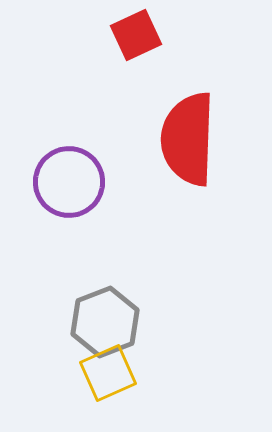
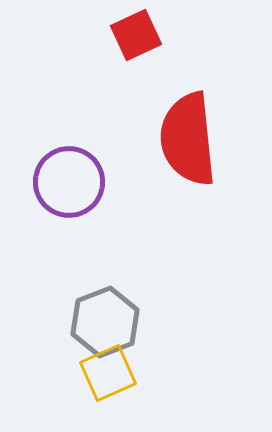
red semicircle: rotated 8 degrees counterclockwise
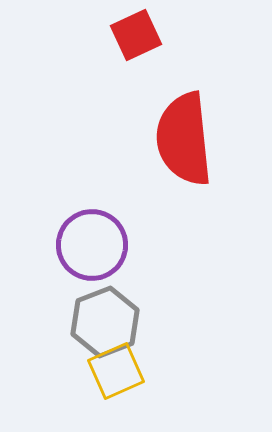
red semicircle: moved 4 px left
purple circle: moved 23 px right, 63 px down
yellow square: moved 8 px right, 2 px up
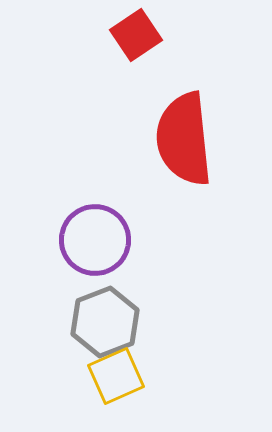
red square: rotated 9 degrees counterclockwise
purple circle: moved 3 px right, 5 px up
yellow square: moved 5 px down
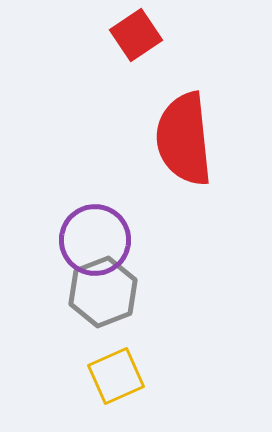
gray hexagon: moved 2 px left, 30 px up
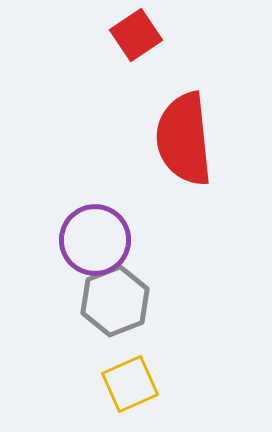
gray hexagon: moved 12 px right, 9 px down
yellow square: moved 14 px right, 8 px down
